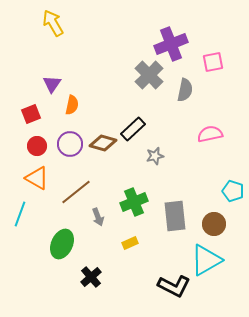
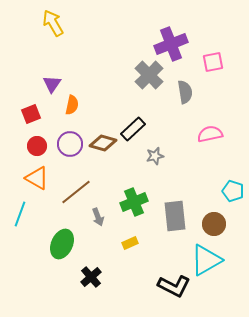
gray semicircle: moved 2 px down; rotated 20 degrees counterclockwise
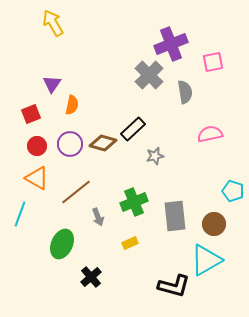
black L-shape: rotated 12 degrees counterclockwise
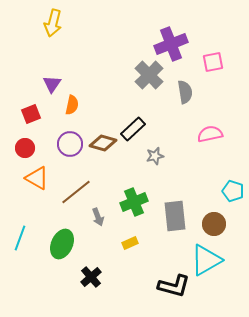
yellow arrow: rotated 136 degrees counterclockwise
red circle: moved 12 px left, 2 px down
cyan line: moved 24 px down
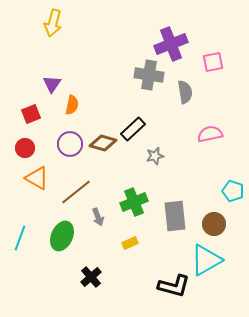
gray cross: rotated 36 degrees counterclockwise
green ellipse: moved 8 px up
